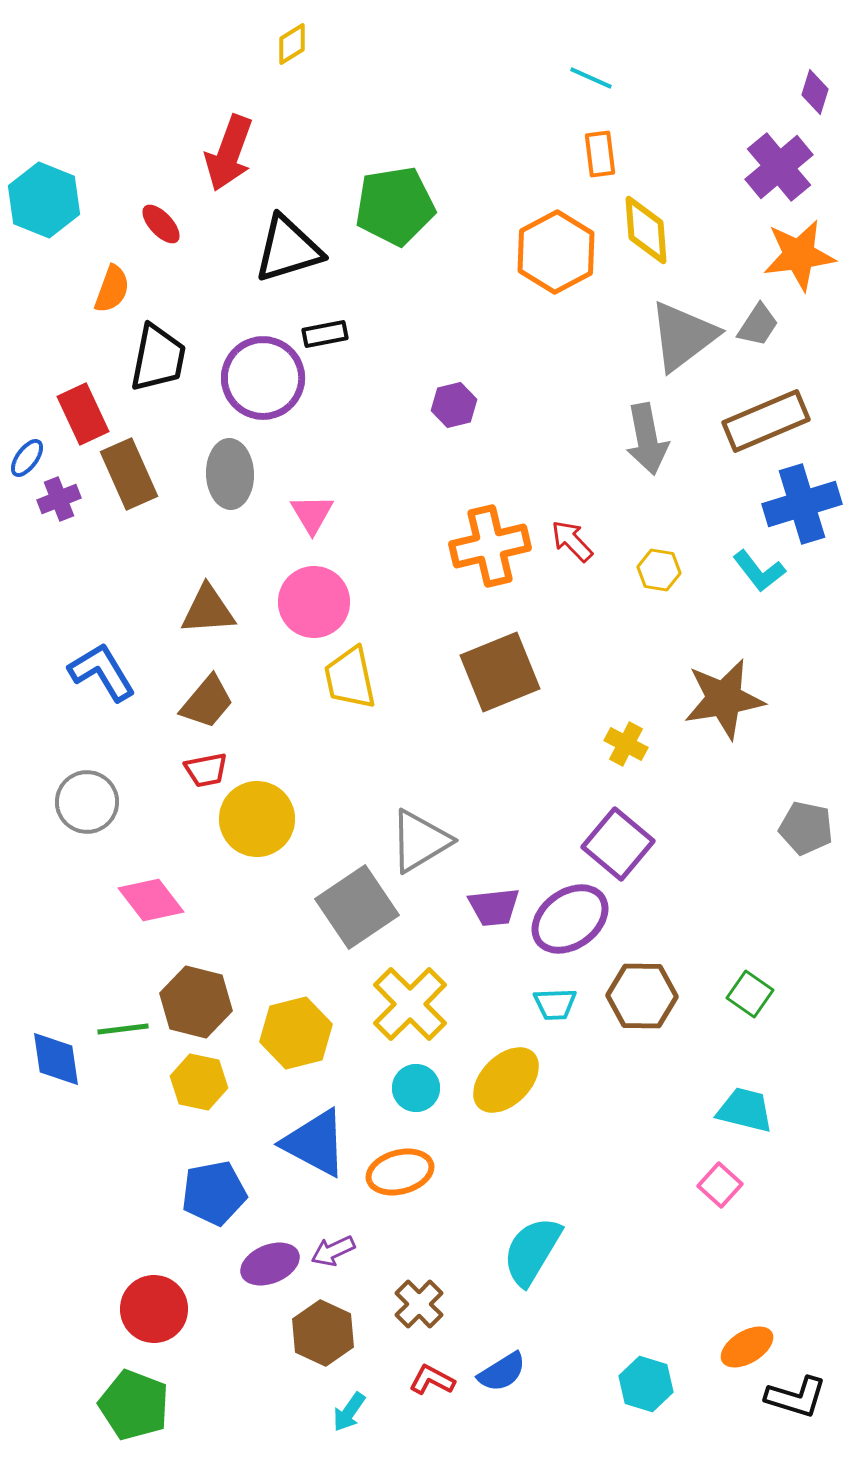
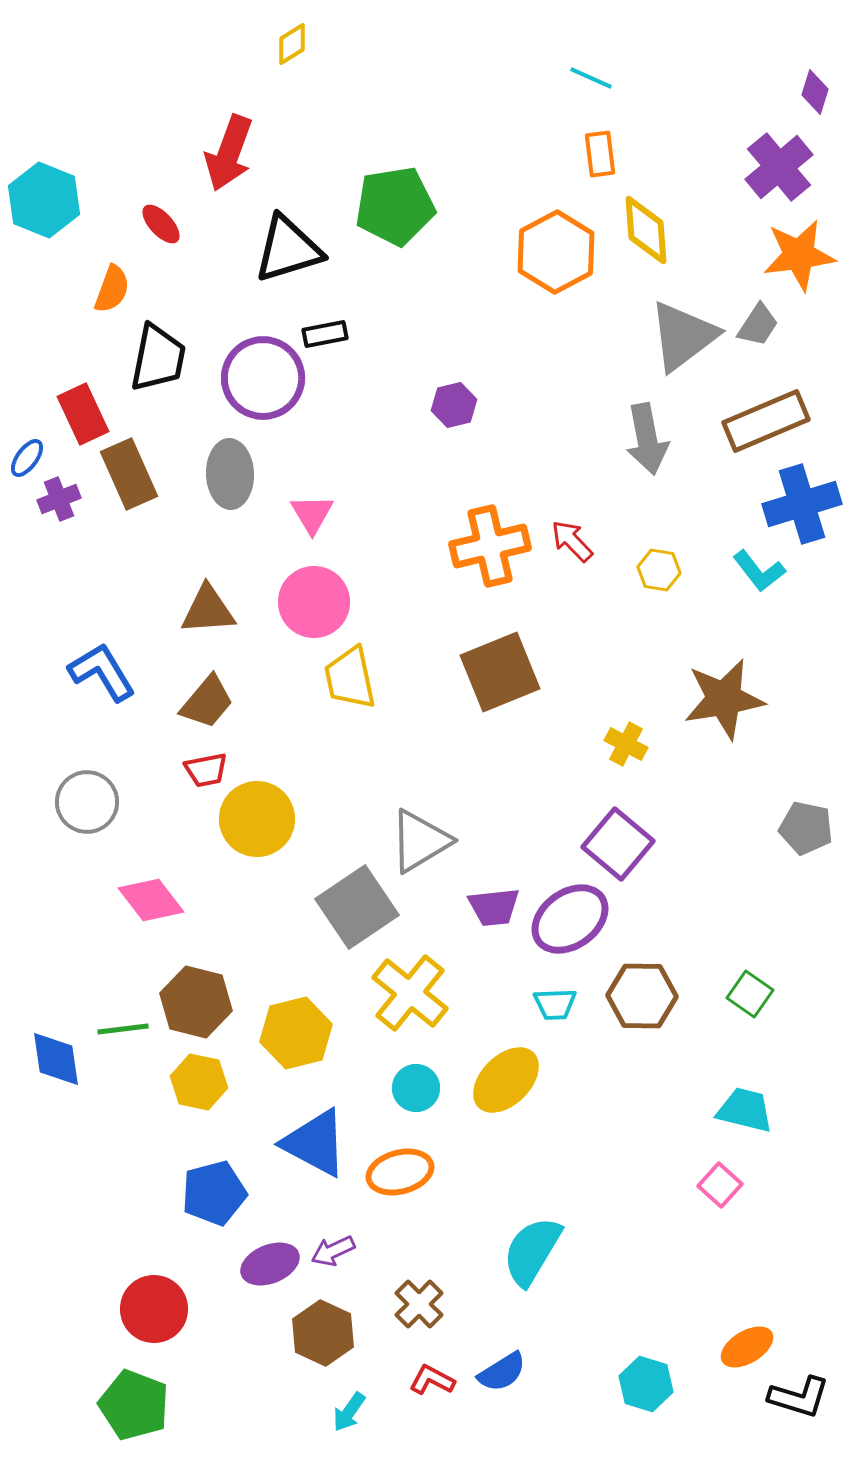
yellow cross at (410, 1004): moved 11 px up; rotated 6 degrees counterclockwise
blue pentagon at (214, 1193): rotated 4 degrees counterclockwise
black L-shape at (796, 1397): moved 3 px right
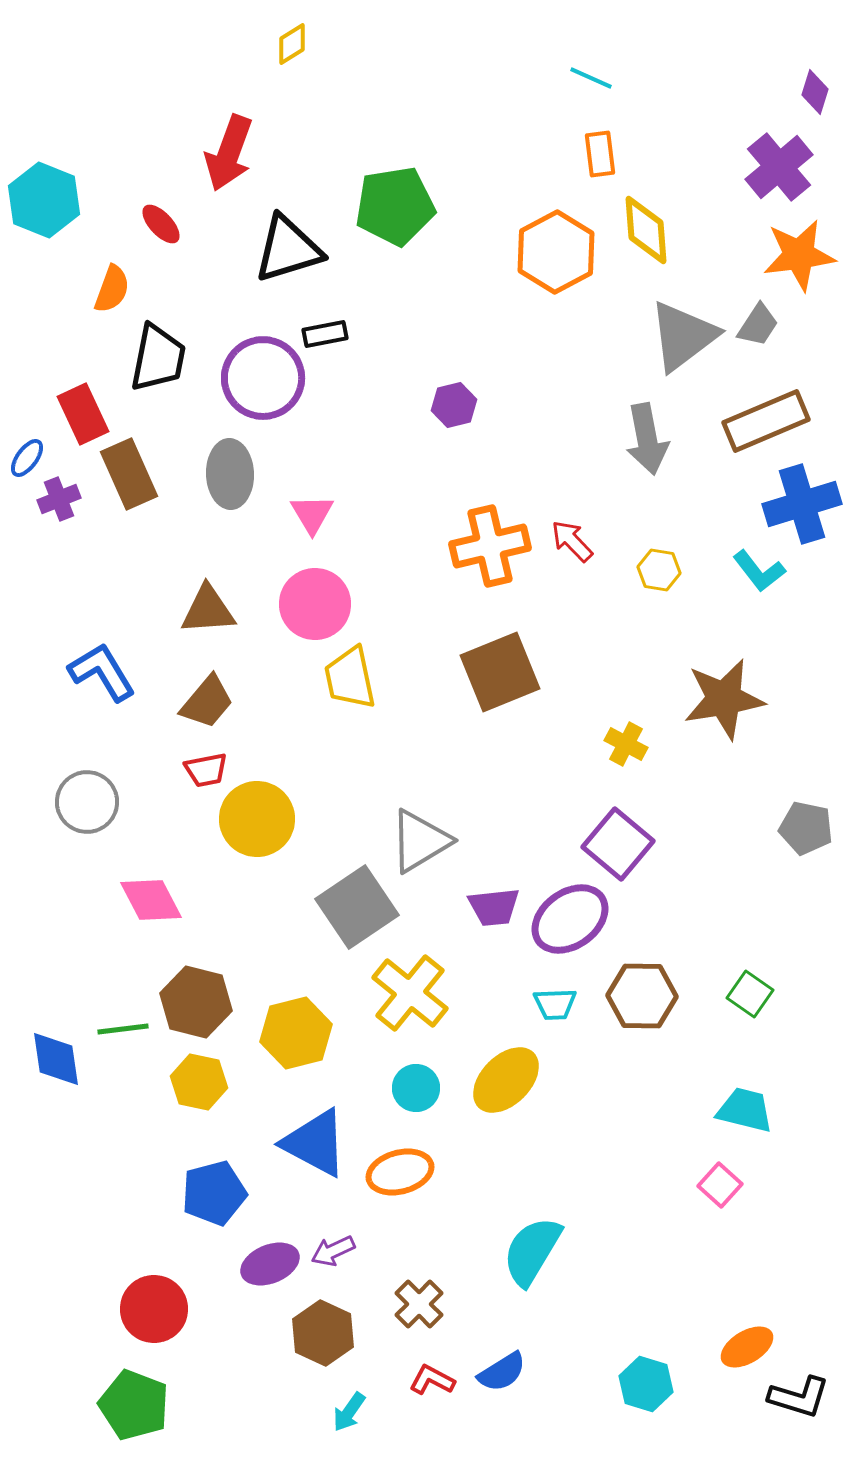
pink circle at (314, 602): moved 1 px right, 2 px down
pink diamond at (151, 900): rotated 10 degrees clockwise
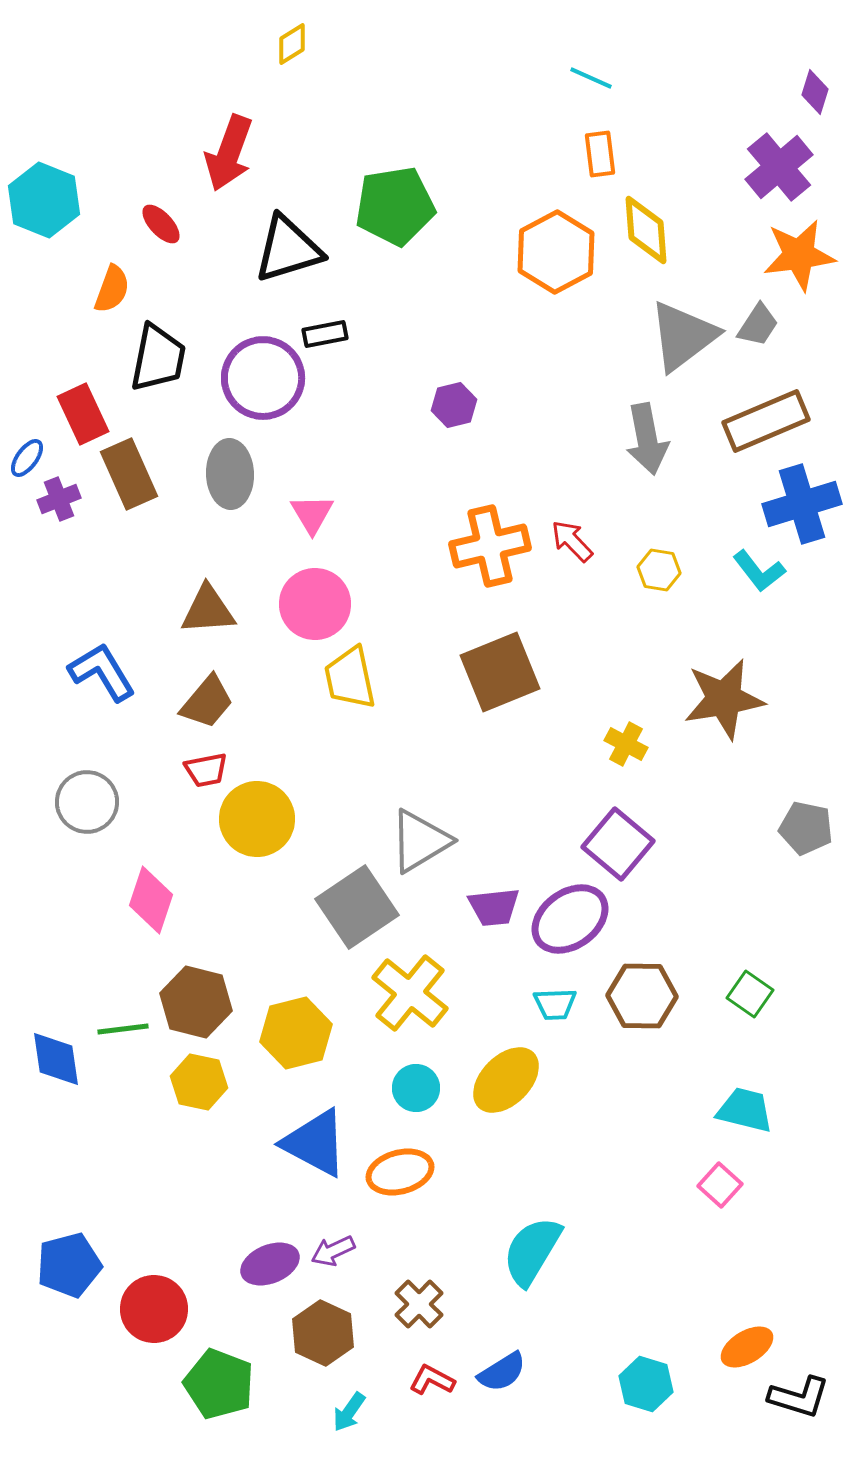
pink diamond at (151, 900): rotated 46 degrees clockwise
blue pentagon at (214, 1193): moved 145 px left, 72 px down
green pentagon at (134, 1405): moved 85 px right, 21 px up
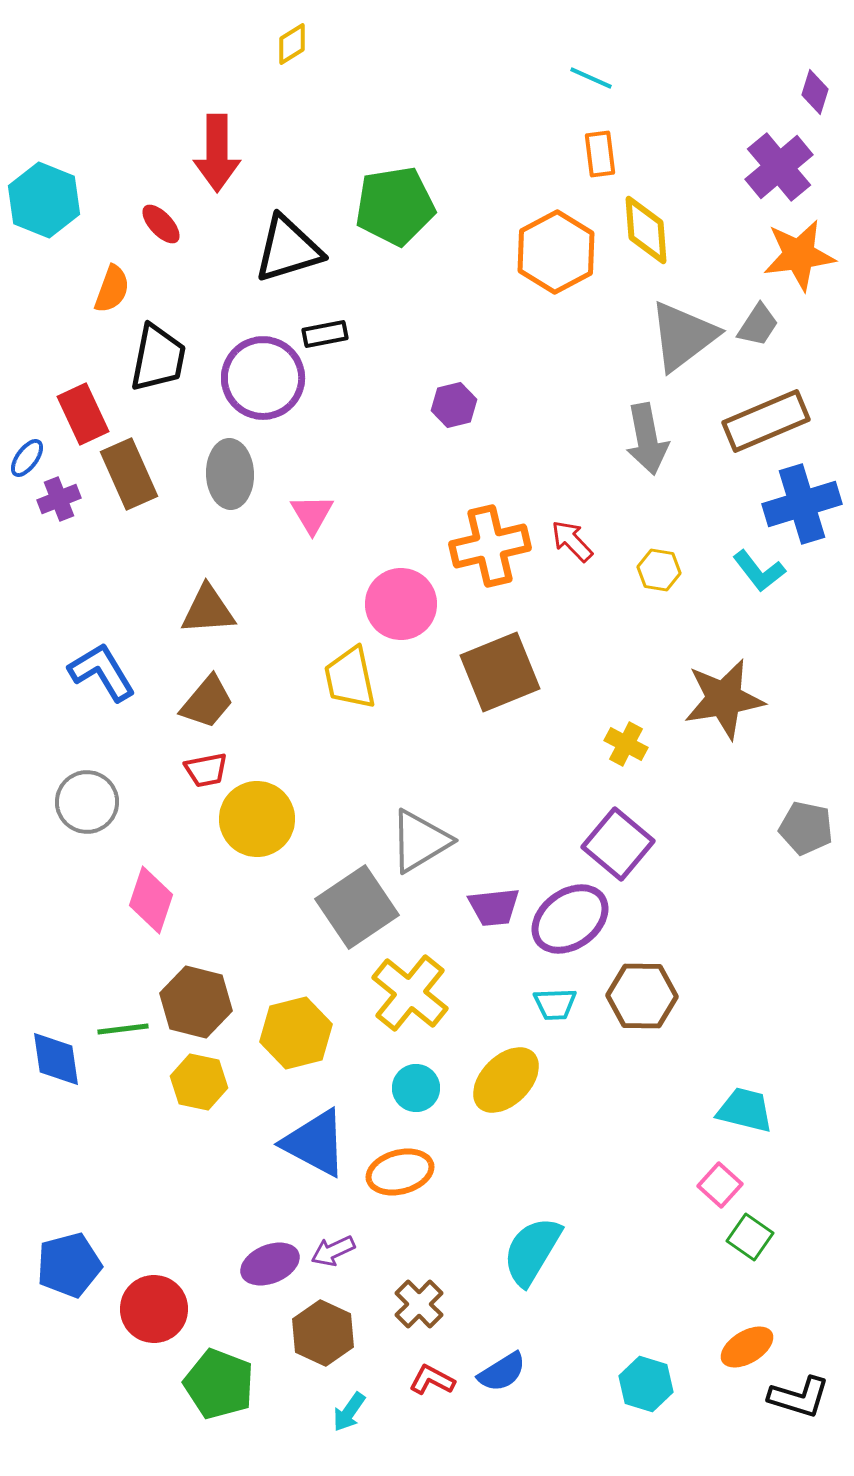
red arrow at (229, 153): moved 12 px left; rotated 20 degrees counterclockwise
pink circle at (315, 604): moved 86 px right
green square at (750, 994): moved 243 px down
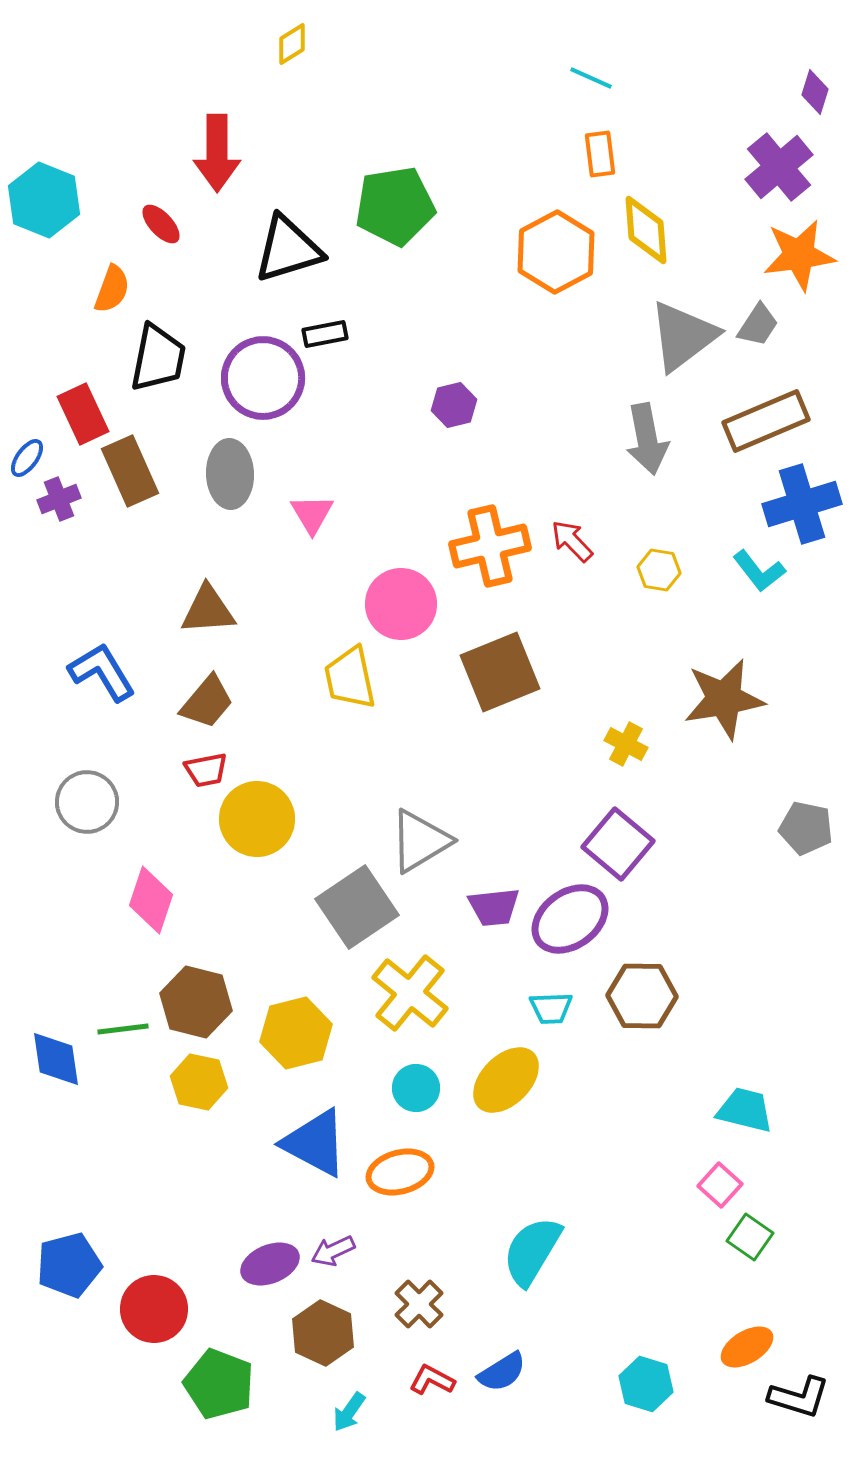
brown rectangle at (129, 474): moved 1 px right, 3 px up
cyan trapezoid at (555, 1004): moved 4 px left, 4 px down
